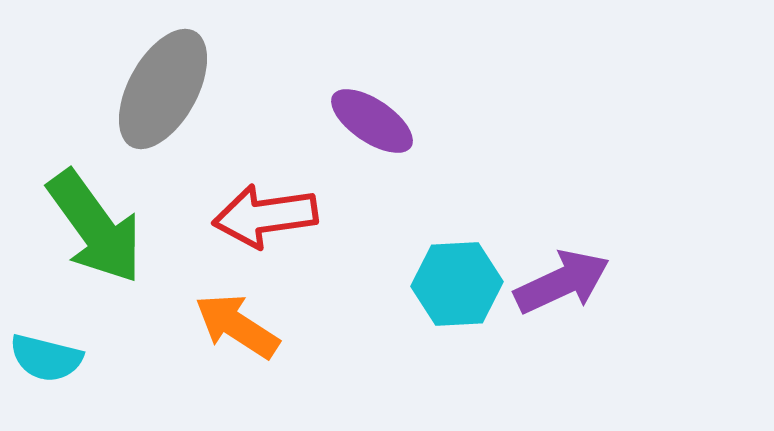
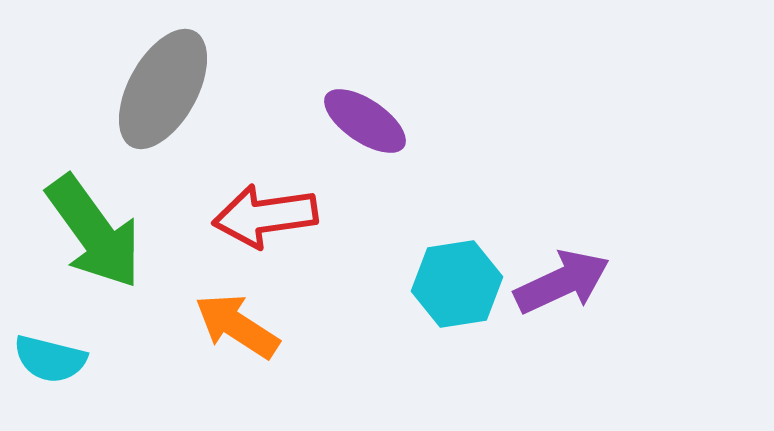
purple ellipse: moved 7 px left
green arrow: moved 1 px left, 5 px down
cyan hexagon: rotated 6 degrees counterclockwise
cyan semicircle: moved 4 px right, 1 px down
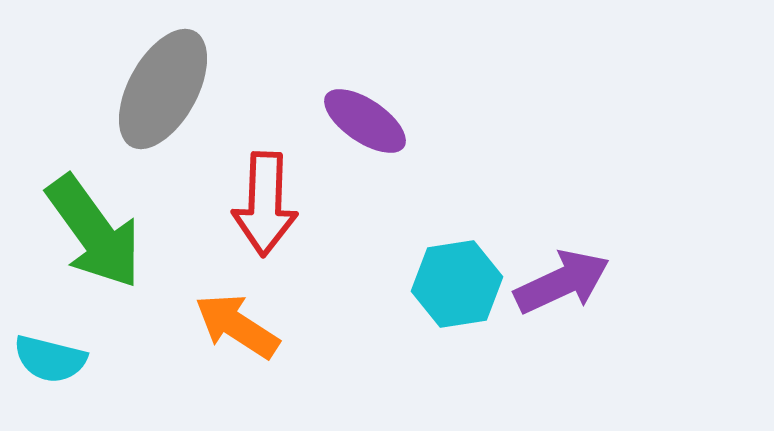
red arrow: moved 12 px up; rotated 80 degrees counterclockwise
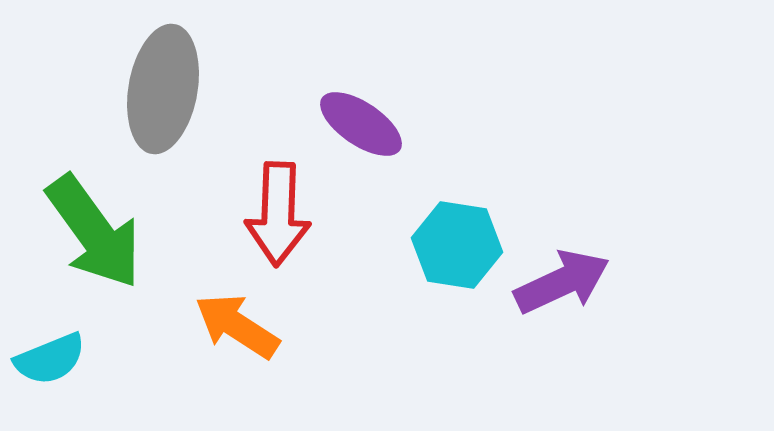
gray ellipse: rotated 19 degrees counterclockwise
purple ellipse: moved 4 px left, 3 px down
red arrow: moved 13 px right, 10 px down
cyan hexagon: moved 39 px up; rotated 18 degrees clockwise
cyan semicircle: rotated 36 degrees counterclockwise
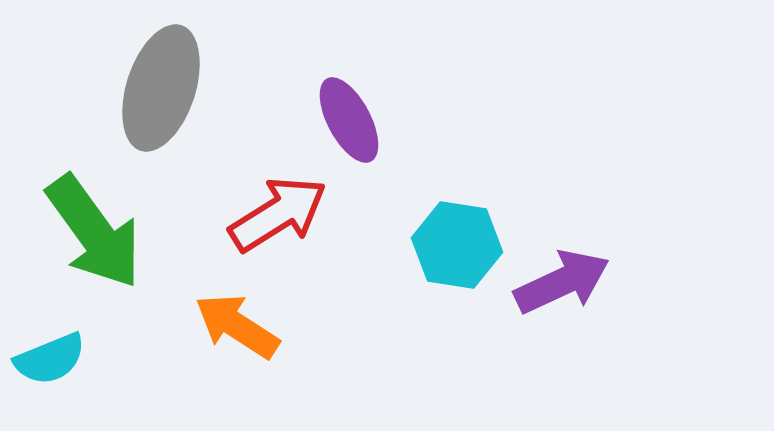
gray ellipse: moved 2 px left, 1 px up; rotated 8 degrees clockwise
purple ellipse: moved 12 px left, 4 px up; rotated 28 degrees clockwise
red arrow: rotated 124 degrees counterclockwise
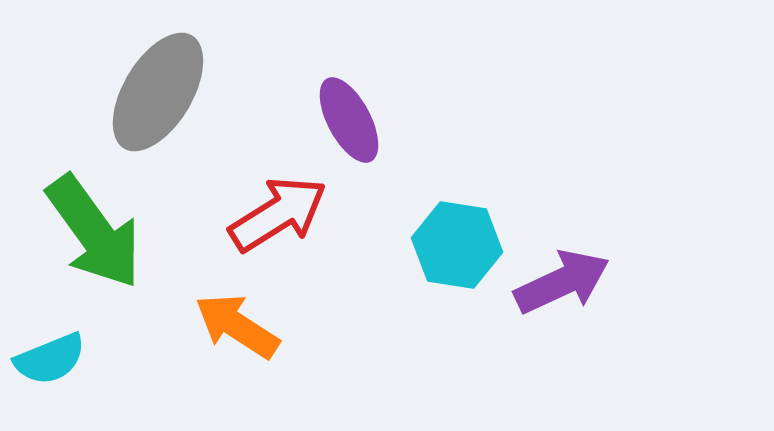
gray ellipse: moved 3 px left, 4 px down; rotated 13 degrees clockwise
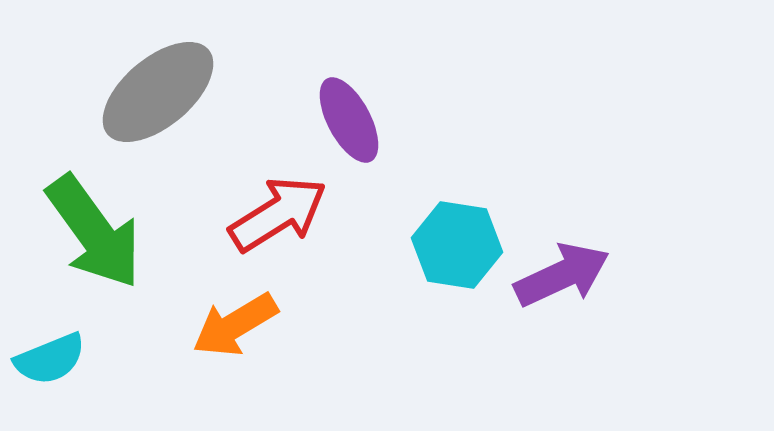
gray ellipse: rotated 19 degrees clockwise
purple arrow: moved 7 px up
orange arrow: moved 2 px left, 1 px up; rotated 64 degrees counterclockwise
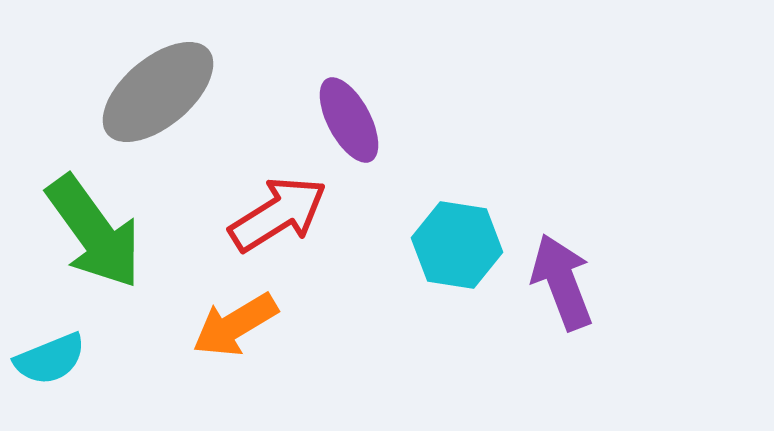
purple arrow: moved 7 px down; rotated 86 degrees counterclockwise
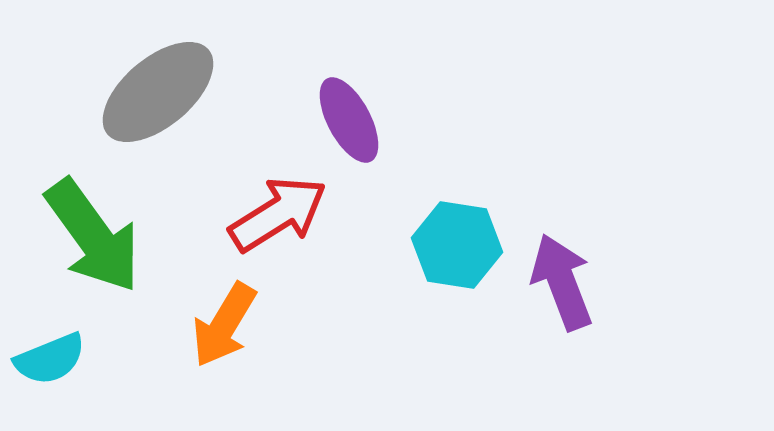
green arrow: moved 1 px left, 4 px down
orange arrow: moved 11 px left; rotated 28 degrees counterclockwise
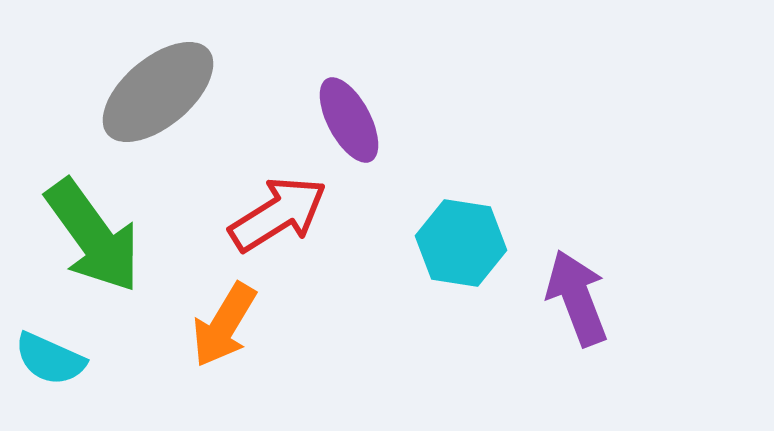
cyan hexagon: moved 4 px right, 2 px up
purple arrow: moved 15 px right, 16 px down
cyan semicircle: rotated 46 degrees clockwise
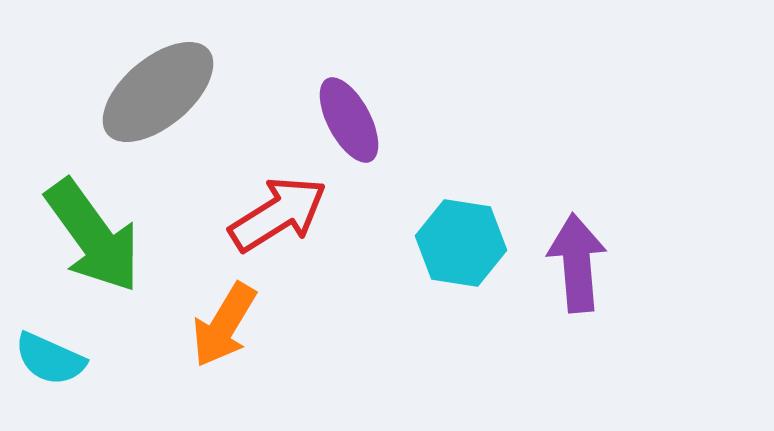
purple arrow: moved 35 px up; rotated 16 degrees clockwise
